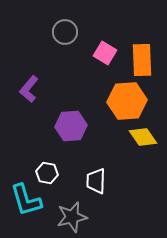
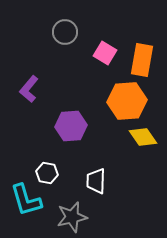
orange rectangle: rotated 12 degrees clockwise
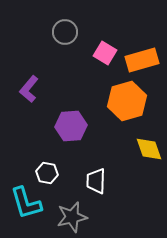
orange rectangle: rotated 64 degrees clockwise
orange hexagon: rotated 12 degrees counterclockwise
yellow diamond: moved 6 px right, 12 px down; rotated 16 degrees clockwise
cyan L-shape: moved 3 px down
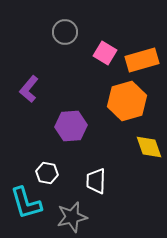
yellow diamond: moved 2 px up
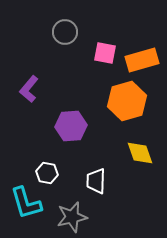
pink square: rotated 20 degrees counterclockwise
yellow diamond: moved 9 px left, 6 px down
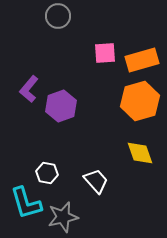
gray circle: moved 7 px left, 16 px up
pink square: rotated 15 degrees counterclockwise
orange hexagon: moved 13 px right
purple hexagon: moved 10 px left, 20 px up; rotated 16 degrees counterclockwise
white trapezoid: rotated 136 degrees clockwise
gray star: moved 9 px left
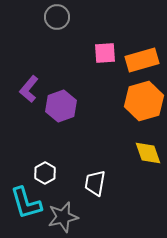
gray circle: moved 1 px left, 1 px down
orange hexagon: moved 4 px right
yellow diamond: moved 8 px right
white hexagon: moved 2 px left; rotated 20 degrees clockwise
white trapezoid: moved 1 px left, 2 px down; rotated 128 degrees counterclockwise
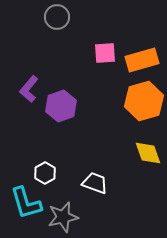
white trapezoid: rotated 100 degrees clockwise
